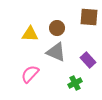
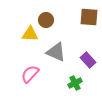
brown circle: moved 11 px left, 8 px up
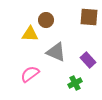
pink semicircle: rotated 12 degrees clockwise
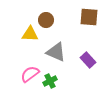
green cross: moved 25 px left, 2 px up
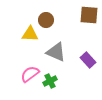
brown square: moved 2 px up
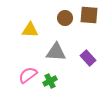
brown circle: moved 19 px right, 2 px up
yellow triangle: moved 4 px up
gray triangle: rotated 20 degrees counterclockwise
purple rectangle: moved 2 px up
pink semicircle: moved 2 px left, 1 px down
